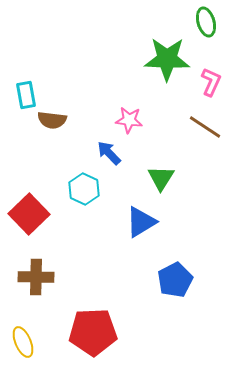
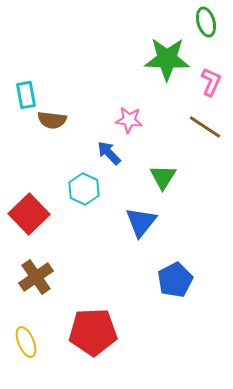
green triangle: moved 2 px right, 1 px up
blue triangle: rotated 20 degrees counterclockwise
brown cross: rotated 36 degrees counterclockwise
yellow ellipse: moved 3 px right
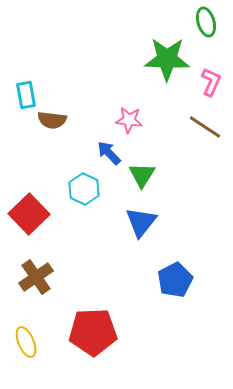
green triangle: moved 21 px left, 2 px up
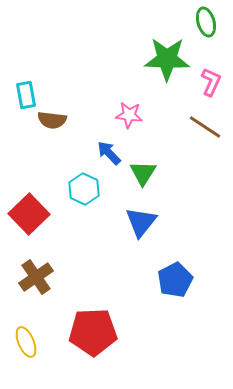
pink star: moved 5 px up
green triangle: moved 1 px right, 2 px up
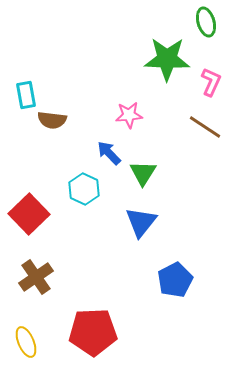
pink star: rotated 12 degrees counterclockwise
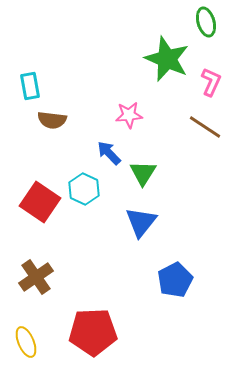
green star: rotated 21 degrees clockwise
cyan rectangle: moved 4 px right, 9 px up
red square: moved 11 px right, 12 px up; rotated 12 degrees counterclockwise
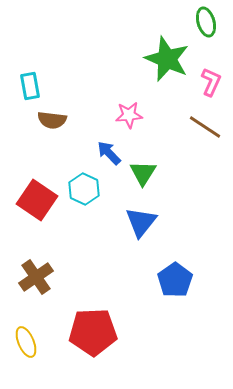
red square: moved 3 px left, 2 px up
blue pentagon: rotated 8 degrees counterclockwise
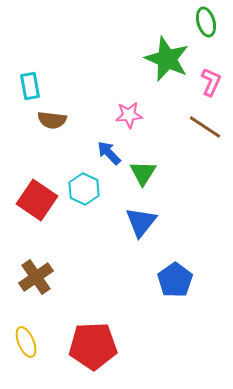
red pentagon: moved 14 px down
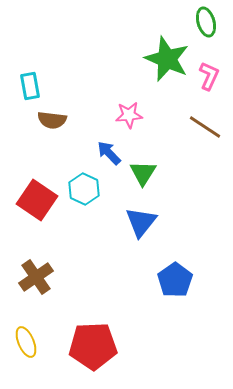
pink L-shape: moved 2 px left, 6 px up
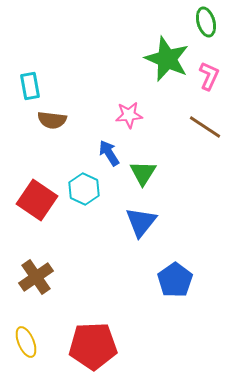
blue arrow: rotated 12 degrees clockwise
